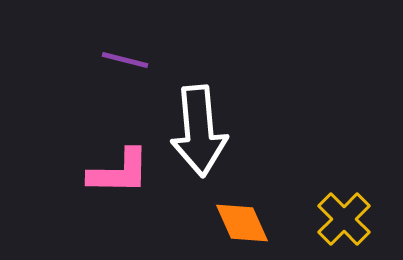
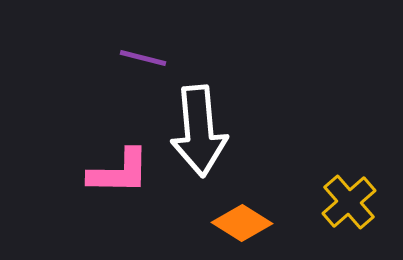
purple line: moved 18 px right, 2 px up
yellow cross: moved 5 px right, 17 px up; rotated 4 degrees clockwise
orange diamond: rotated 34 degrees counterclockwise
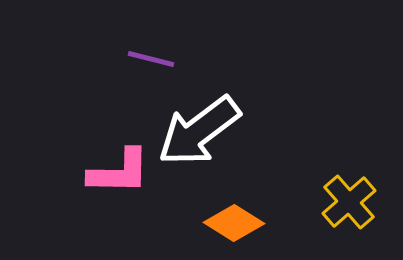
purple line: moved 8 px right, 1 px down
white arrow: rotated 58 degrees clockwise
orange diamond: moved 8 px left
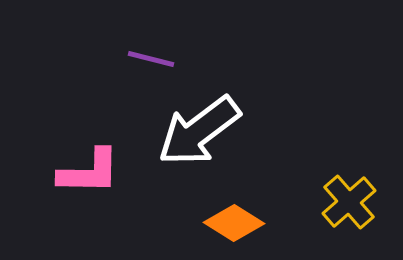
pink L-shape: moved 30 px left
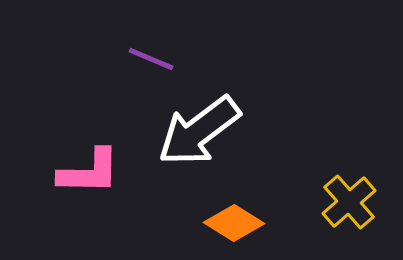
purple line: rotated 9 degrees clockwise
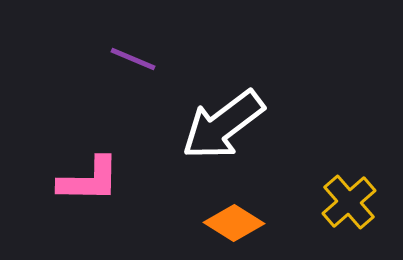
purple line: moved 18 px left
white arrow: moved 24 px right, 6 px up
pink L-shape: moved 8 px down
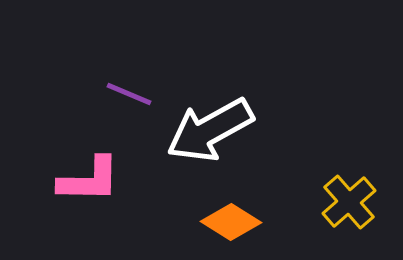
purple line: moved 4 px left, 35 px down
white arrow: moved 13 px left, 5 px down; rotated 8 degrees clockwise
orange diamond: moved 3 px left, 1 px up
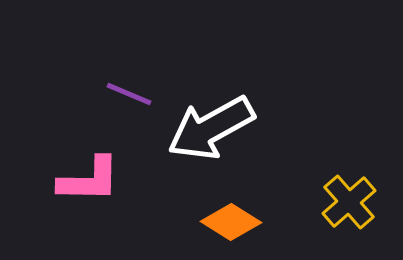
white arrow: moved 1 px right, 2 px up
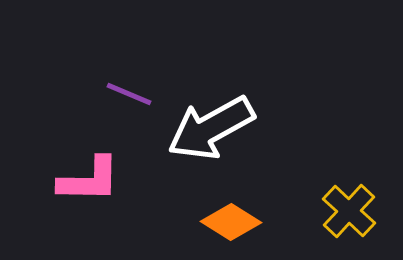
yellow cross: moved 9 px down; rotated 6 degrees counterclockwise
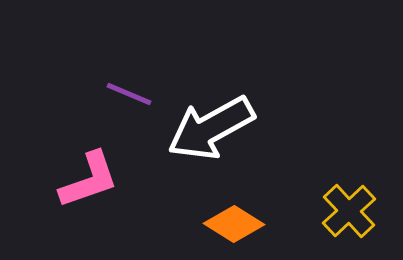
pink L-shape: rotated 20 degrees counterclockwise
yellow cross: rotated 4 degrees clockwise
orange diamond: moved 3 px right, 2 px down
